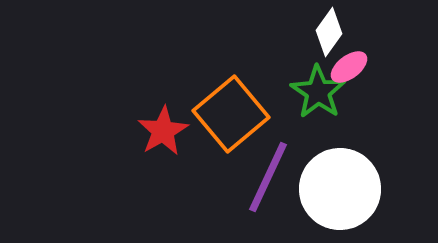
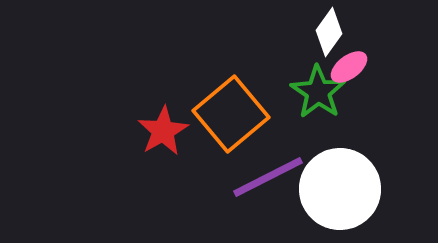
purple line: rotated 38 degrees clockwise
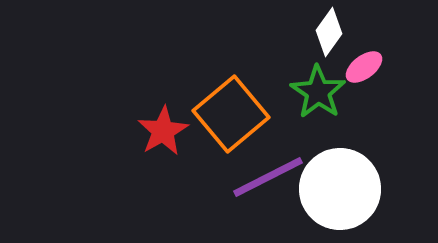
pink ellipse: moved 15 px right
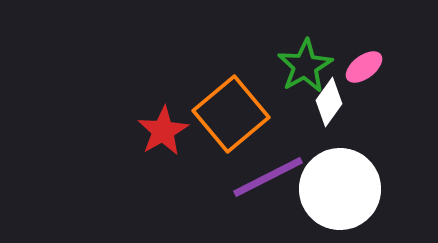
white diamond: moved 70 px down
green star: moved 13 px left, 26 px up; rotated 8 degrees clockwise
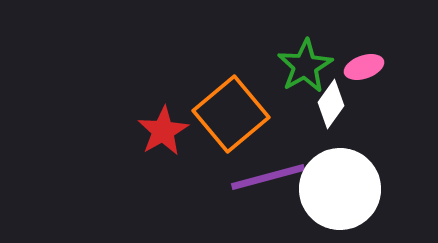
pink ellipse: rotated 18 degrees clockwise
white diamond: moved 2 px right, 2 px down
purple line: rotated 12 degrees clockwise
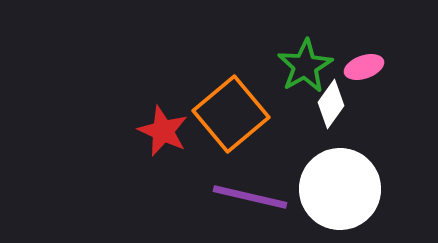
red star: rotated 18 degrees counterclockwise
purple line: moved 18 px left, 20 px down; rotated 28 degrees clockwise
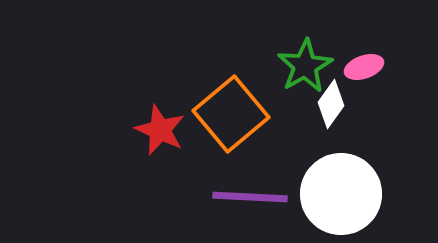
red star: moved 3 px left, 1 px up
white circle: moved 1 px right, 5 px down
purple line: rotated 10 degrees counterclockwise
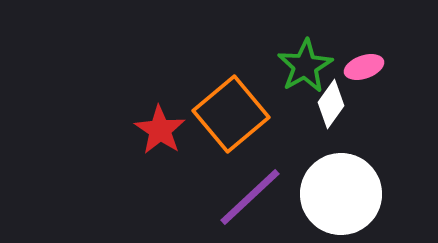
red star: rotated 9 degrees clockwise
purple line: rotated 46 degrees counterclockwise
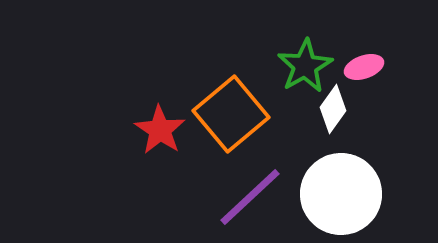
white diamond: moved 2 px right, 5 px down
